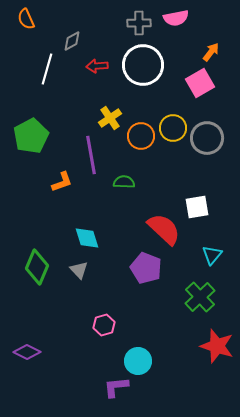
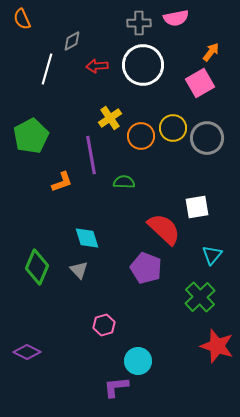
orange semicircle: moved 4 px left
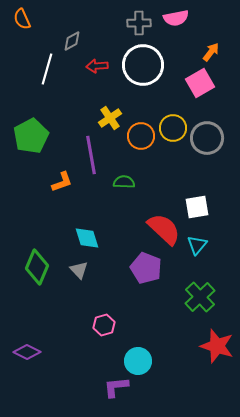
cyan triangle: moved 15 px left, 10 px up
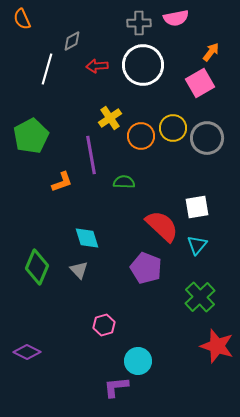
red semicircle: moved 2 px left, 3 px up
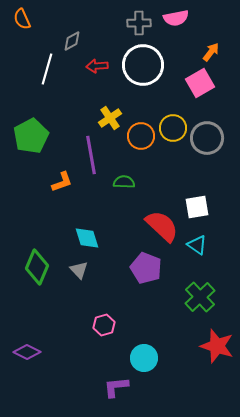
cyan triangle: rotated 35 degrees counterclockwise
cyan circle: moved 6 px right, 3 px up
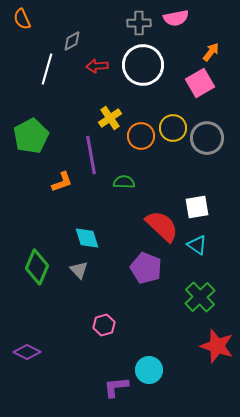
cyan circle: moved 5 px right, 12 px down
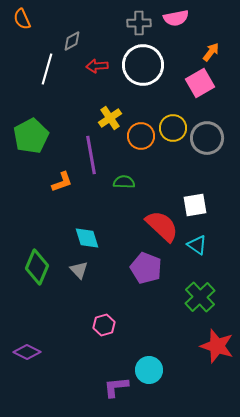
white square: moved 2 px left, 2 px up
